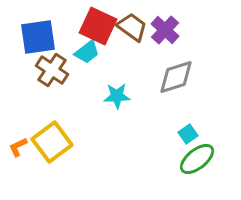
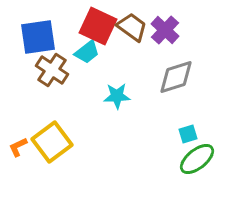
cyan square: rotated 18 degrees clockwise
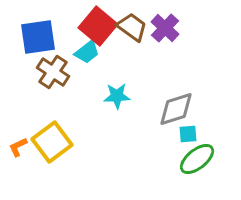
red square: rotated 15 degrees clockwise
purple cross: moved 2 px up
brown cross: moved 1 px right, 2 px down
gray diamond: moved 32 px down
cyan square: rotated 12 degrees clockwise
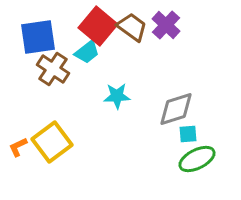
purple cross: moved 1 px right, 3 px up
brown cross: moved 3 px up
green ellipse: rotated 12 degrees clockwise
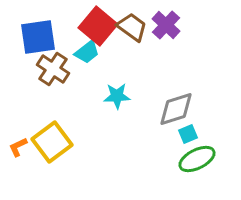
cyan square: rotated 18 degrees counterclockwise
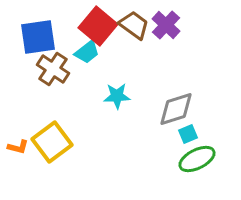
brown trapezoid: moved 2 px right, 2 px up
orange L-shape: rotated 140 degrees counterclockwise
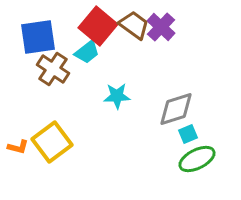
purple cross: moved 5 px left, 2 px down
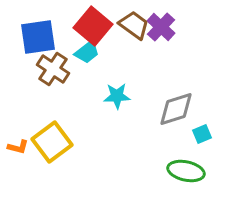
red square: moved 5 px left
cyan square: moved 14 px right
green ellipse: moved 11 px left, 12 px down; rotated 39 degrees clockwise
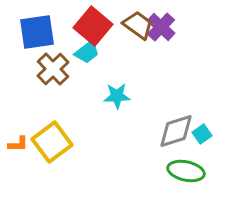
brown trapezoid: moved 4 px right
blue square: moved 1 px left, 5 px up
brown cross: rotated 12 degrees clockwise
gray diamond: moved 22 px down
cyan square: rotated 12 degrees counterclockwise
orange L-shape: moved 3 px up; rotated 15 degrees counterclockwise
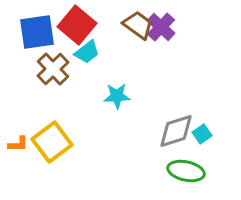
red square: moved 16 px left, 1 px up
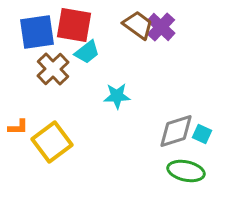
red square: moved 3 px left; rotated 30 degrees counterclockwise
cyan square: rotated 30 degrees counterclockwise
orange L-shape: moved 17 px up
